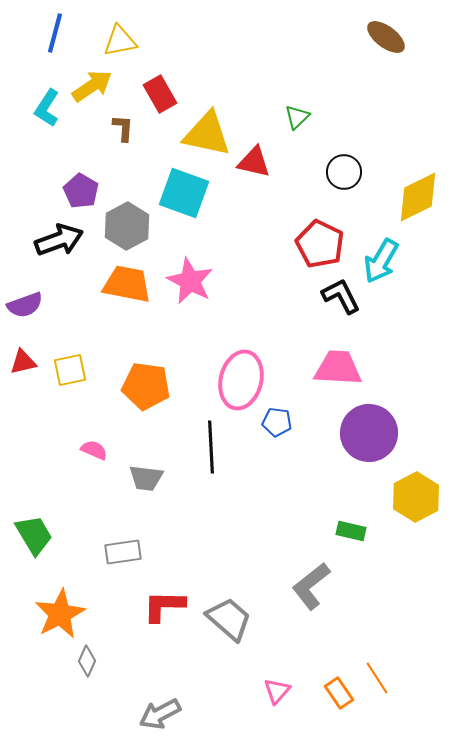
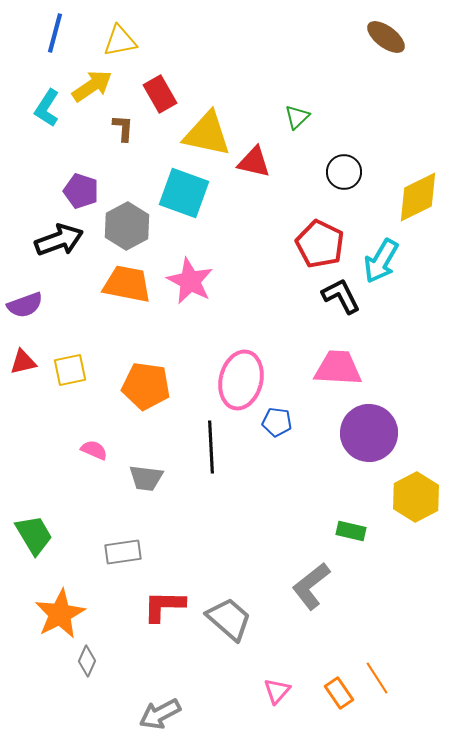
purple pentagon at (81, 191): rotated 12 degrees counterclockwise
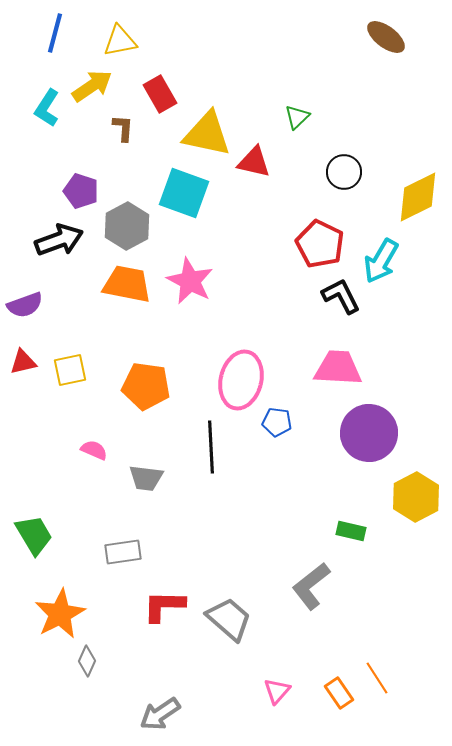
gray arrow at (160, 714): rotated 6 degrees counterclockwise
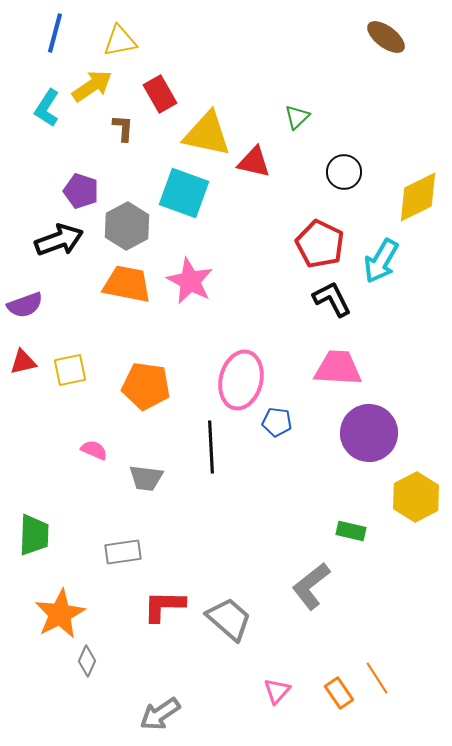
black L-shape at (341, 296): moved 9 px left, 3 px down
green trapezoid at (34, 535): rotated 33 degrees clockwise
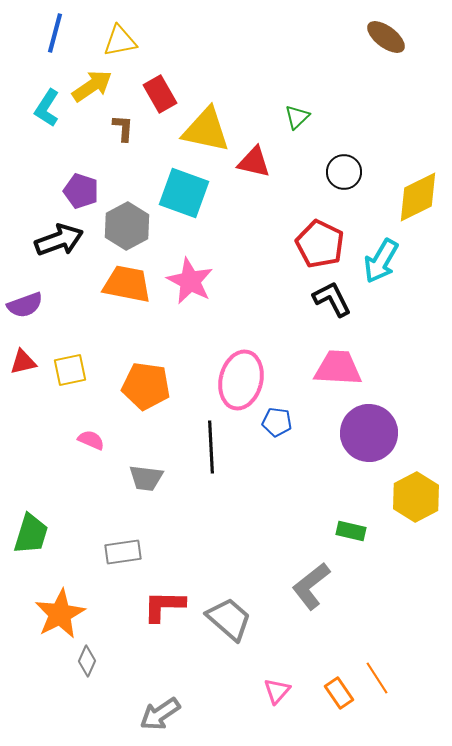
yellow triangle at (207, 134): moved 1 px left, 4 px up
pink semicircle at (94, 450): moved 3 px left, 10 px up
green trapezoid at (34, 535): moved 3 px left, 1 px up; rotated 15 degrees clockwise
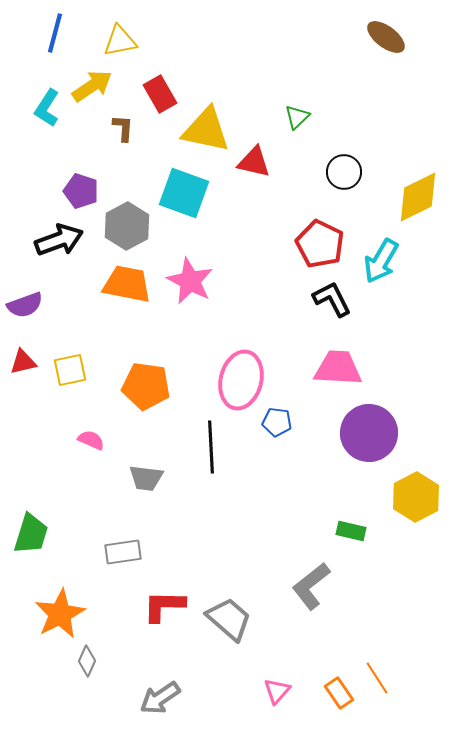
gray arrow at (160, 714): moved 16 px up
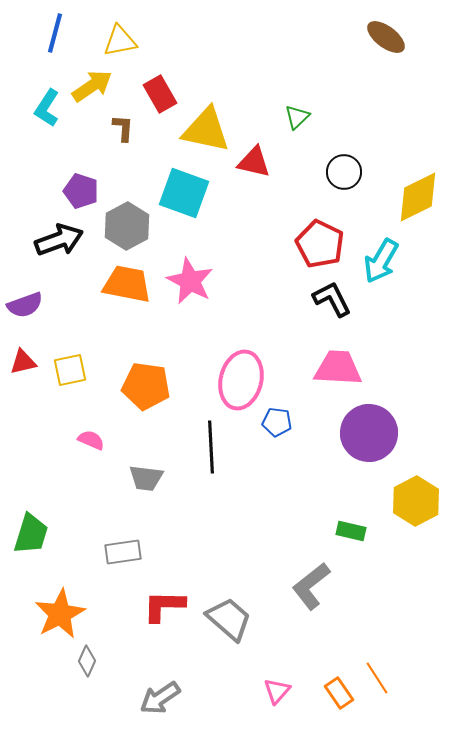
yellow hexagon at (416, 497): moved 4 px down
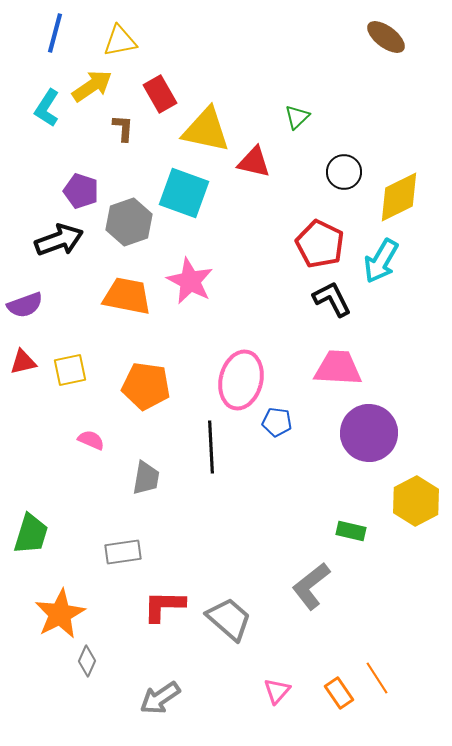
yellow diamond at (418, 197): moved 19 px left
gray hexagon at (127, 226): moved 2 px right, 4 px up; rotated 9 degrees clockwise
orange trapezoid at (127, 284): moved 12 px down
gray trapezoid at (146, 478): rotated 87 degrees counterclockwise
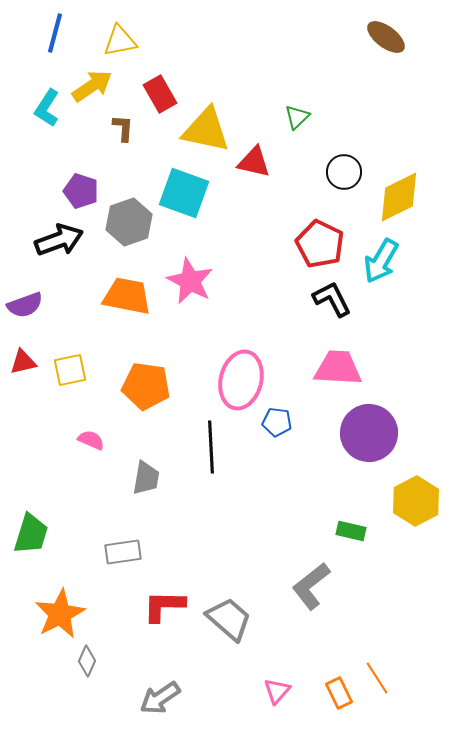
orange rectangle at (339, 693): rotated 8 degrees clockwise
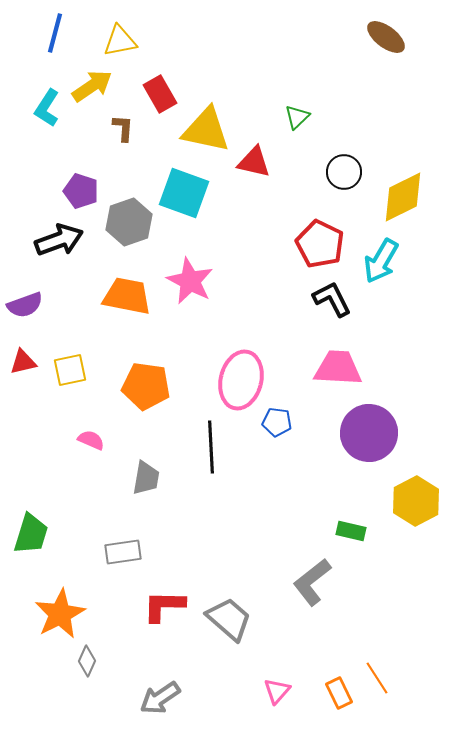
yellow diamond at (399, 197): moved 4 px right
gray L-shape at (311, 586): moved 1 px right, 4 px up
